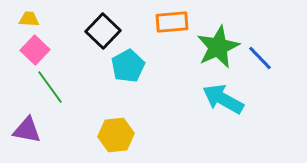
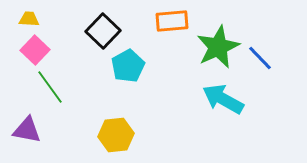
orange rectangle: moved 1 px up
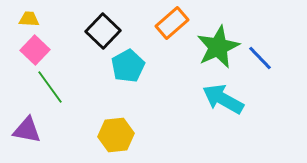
orange rectangle: moved 2 px down; rotated 36 degrees counterclockwise
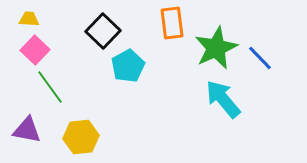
orange rectangle: rotated 56 degrees counterclockwise
green star: moved 2 px left, 1 px down
cyan arrow: rotated 21 degrees clockwise
yellow hexagon: moved 35 px left, 2 px down
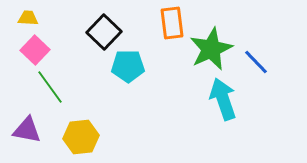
yellow trapezoid: moved 1 px left, 1 px up
black square: moved 1 px right, 1 px down
green star: moved 5 px left, 1 px down
blue line: moved 4 px left, 4 px down
cyan pentagon: rotated 28 degrees clockwise
cyan arrow: rotated 21 degrees clockwise
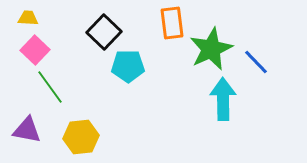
cyan arrow: rotated 18 degrees clockwise
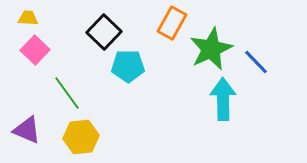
orange rectangle: rotated 36 degrees clockwise
green line: moved 17 px right, 6 px down
purple triangle: rotated 12 degrees clockwise
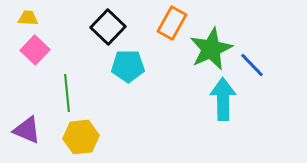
black square: moved 4 px right, 5 px up
blue line: moved 4 px left, 3 px down
green line: rotated 30 degrees clockwise
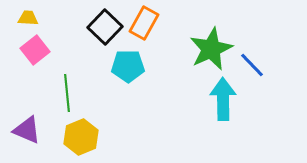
orange rectangle: moved 28 px left
black square: moved 3 px left
pink square: rotated 8 degrees clockwise
yellow hexagon: rotated 16 degrees counterclockwise
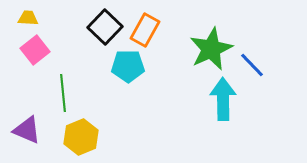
orange rectangle: moved 1 px right, 7 px down
green line: moved 4 px left
